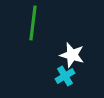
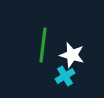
green line: moved 10 px right, 22 px down
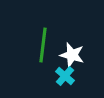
cyan cross: rotated 18 degrees counterclockwise
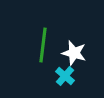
white star: moved 2 px right, 2 px up
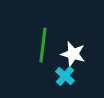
white star: moved 1 px left, 1 px down
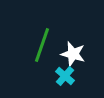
green line: moved 1 px left; rotated 12 degrees clockwise
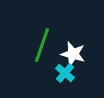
cyan cross: moved 3 px up
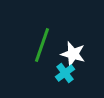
cyan cross: rotated 12 degrees clockwise
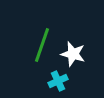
cyan cross: moved 7 px left, 8 px down; rotated 12 degrees clockwise
